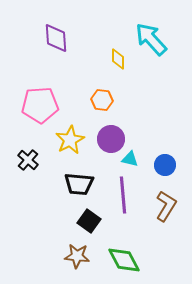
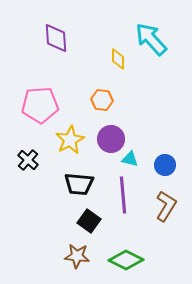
green diamond: moved 2 px right; rotated 36 degrees counterclockwise
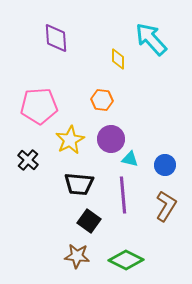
pink pentagon: moved 1 px left, 1 px down
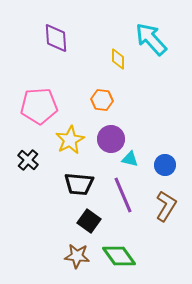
purple line: rotated 18 degrees counterclockwise
green diamond: moved 7 px left, 4 px up; rotated 28 degrees clockwise
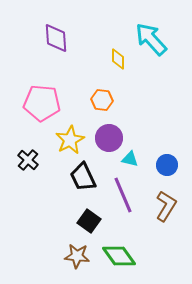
pink pentagon: moved 3 px right, 3 px up; rotated 9 degrees clockwise
purple circle: moved 2 px left, 1 px up
blue circle: moved 2 px right
black trapezoid: moved 4 px right, 7 px up; rotated 60 degrees clockwise
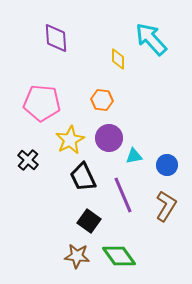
cyan triangle: moved 4 px right, 3 px up; rotated 24 degrees counterclockwise
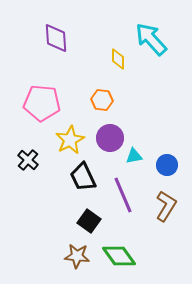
purple circle: moved 1 px right
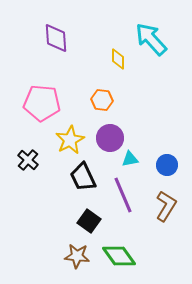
cyan triangle: moved 4 px left, 3 px down
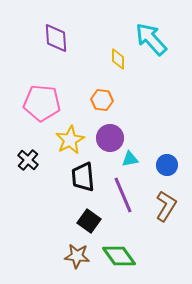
black trapezoid: rotated 20 degrees clockwise
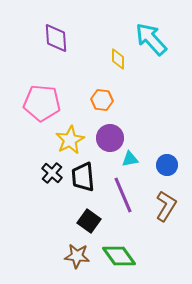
black cross: moved 24 px right, 13 px down
